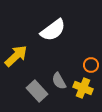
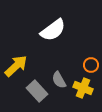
yellow arrow: moved 10 px down
gray semicircle: moved 1 px up
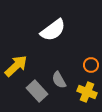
yellow cross: moved 4 px right, 4 px down
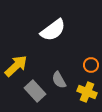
gray rectangle: moved 2 px left
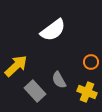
orange circle: moved 3 px up
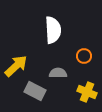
white semicircle: rotated 56 degrees counterclockwise
orange circle: moved 7 px left, 6 px up
gray semicircle: moved 1 px left, 7 px up; rotated 120 degrees clockwise
gray rectangle: rotated 20 degrees counterclockwise
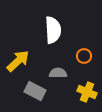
yellow arrow: moved 2 px right, 5 px up
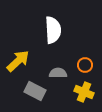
orange circle: moved 1 px right, 9 px down
yellow cross: moved 3 px left
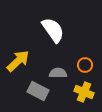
white semicircle: rotated 32 degrees counterclockwise
gray rectangle: moved 3 px right
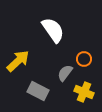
orange circle: moved 1 px left, 6 px up
gray semicircle: moved 7 px right; rotated 54 degrees counterclockwise
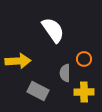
yellow arrow: rotated 40 degrees clockwise
gray semicircle: rotated 36 degrees counterclockwise
yellow cross: rotated 24 degrees counterclockwise
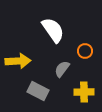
orange circle: moved 1 px right, 8 px up
gray semicircle: moved 3 px left, 4 px up; rotated 36 degrees clockwise
